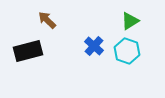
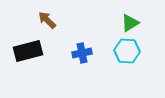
green triangle: moved 2 px down
blue cross: moved 12 px left, 7 px down; rotated 36 degrees clockwise
cyan hexagon: rotated 15 degrees counterclockwise
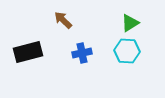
brown arrow: moved 16 px right
black rectangle: moved 1 px down
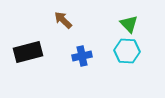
green triangle: moved 1 px left, 1 px down; rotated 42 degrees counterclockwise
blue cross: moved 3 px down
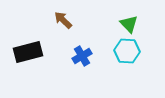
blue cross: rotated 18 degrees counterclockwise
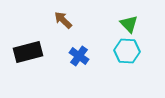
blue cross: moved 3 px left; rotated 24 degrees counterclockwise
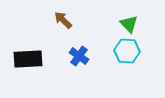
black rectangle: moved 7 px down; rotated 12 degrees clockwise
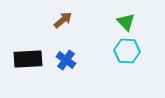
brown arrow: rotated 96 degrees clockwise
green triangle: moved 3 px left, 2 px up
blue cross: moved 13 px left, 4 px down
